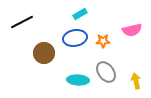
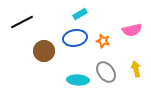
orange star: rotated 16 degrees clockwise
brown circle: moved 2 px up
yellow arrow: moved 12 px up
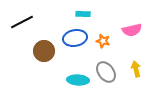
cyan rectangle: moved 3 px right; rotated 32 degrees clockwise
